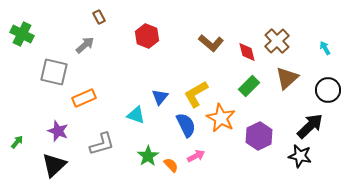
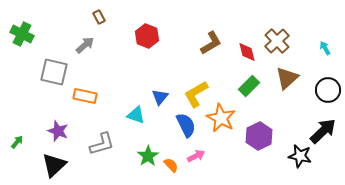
brown L-shape: rotated 70 degrees counterclockwise
orange rectangle: moved 1 px right, 2 px up; rotated 35 degrees clockwise
black arrow: moved 13 px right, 5 px down
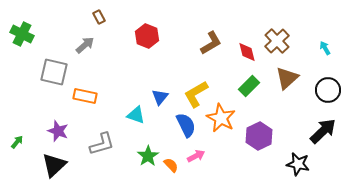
black star: moved 2 px left, 8 px down
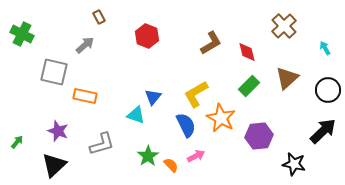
brown cross: moved 7 px right, 15 px up
blue triangle: moved 7 px left
purple hexagon: rotated 20 degrees clockwise
black star: moved 4 px left
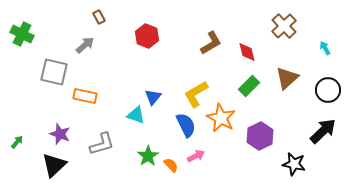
purple star: moved 2 px right, 3 px down
purple hexagon: moved 1 px right; rotated 20 degrees counterclockwise
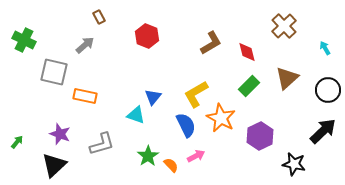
green cross: moved 2 px right, 6 px down
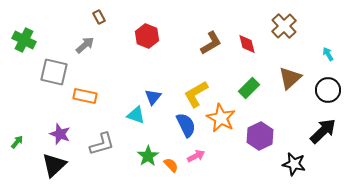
cyan arrow: moved 3 px right, 6 px down
red diamond: moved 8 px up
brown triangle: moved 3 px right
green rectangle: moved 2 px down
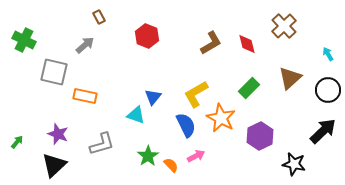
purple star: moved 2 px left
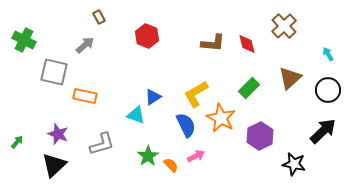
brown L-shape: moved 2 px right; rotated 35 degrees clockwise
blue triangle: rotated 18 degrees clockwise
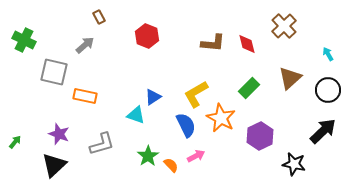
purple star: moved 1 px right
green arrow: moved 2 px left
